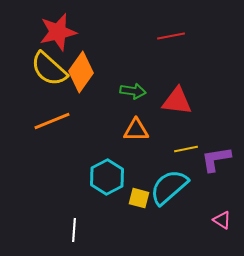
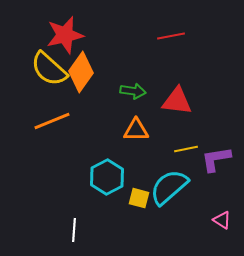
red star: moved 7 px right, 3 px down
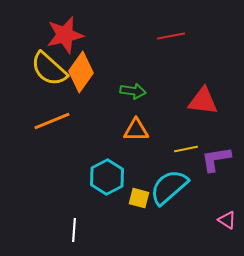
red triangle: moved 26 px right
pink triangle: moved 5 px right
